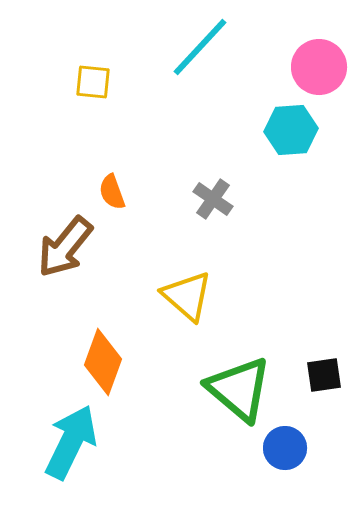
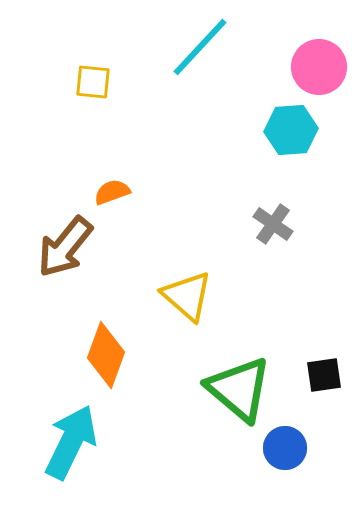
orange semicircle: rotated 90 degrees clockwise
gray cross: moved 60 px right, 25 px down
orange diamond: moved 3 px right, 7 px up
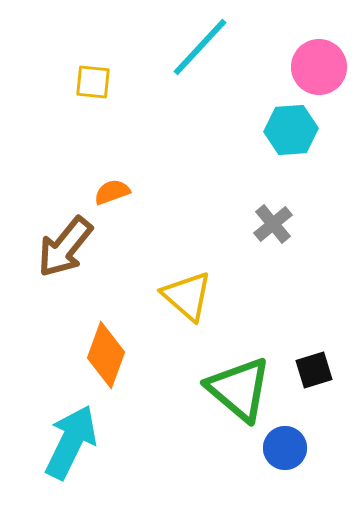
gray cross: rotated 15 degrees clockwise
black square: moved 10 px left, 5 px up; rotated 9 degrees counterclockwise
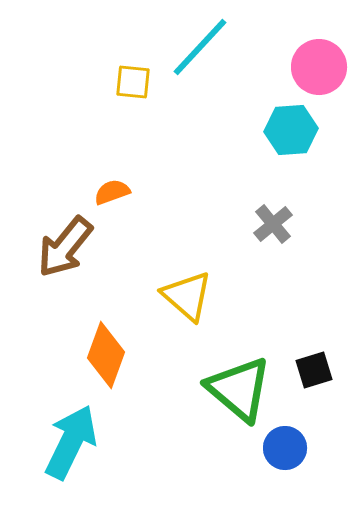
yellow square: moved 40 px right
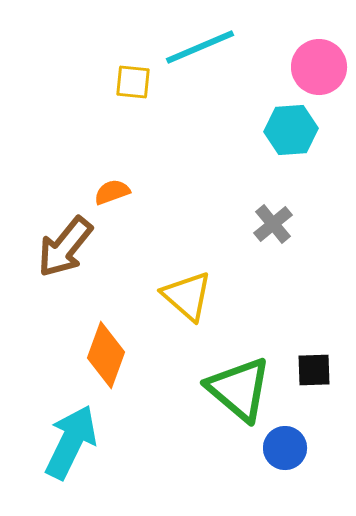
cyan line: rotated 24 degrees clockwise
black square: rotated 15 degrees clockwise
